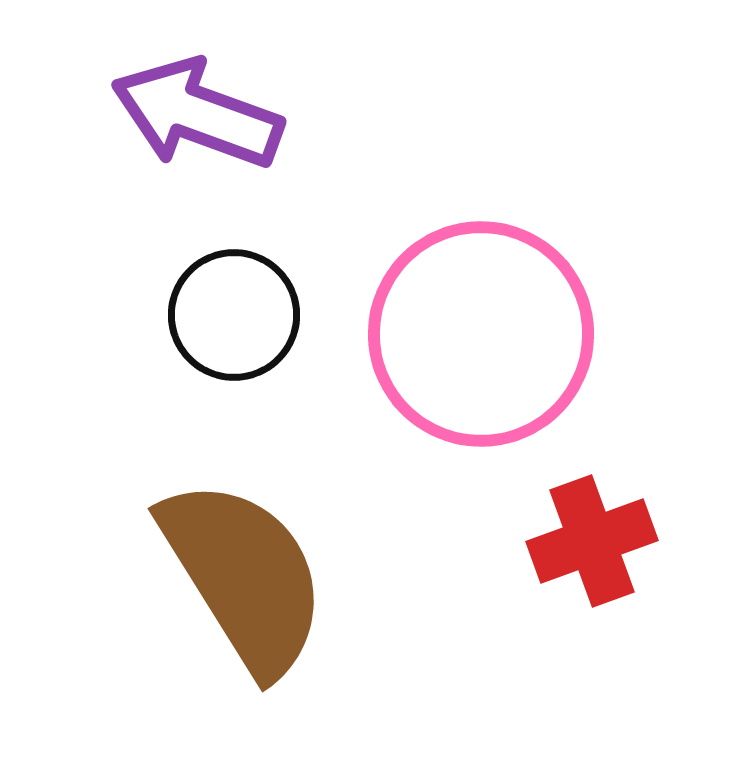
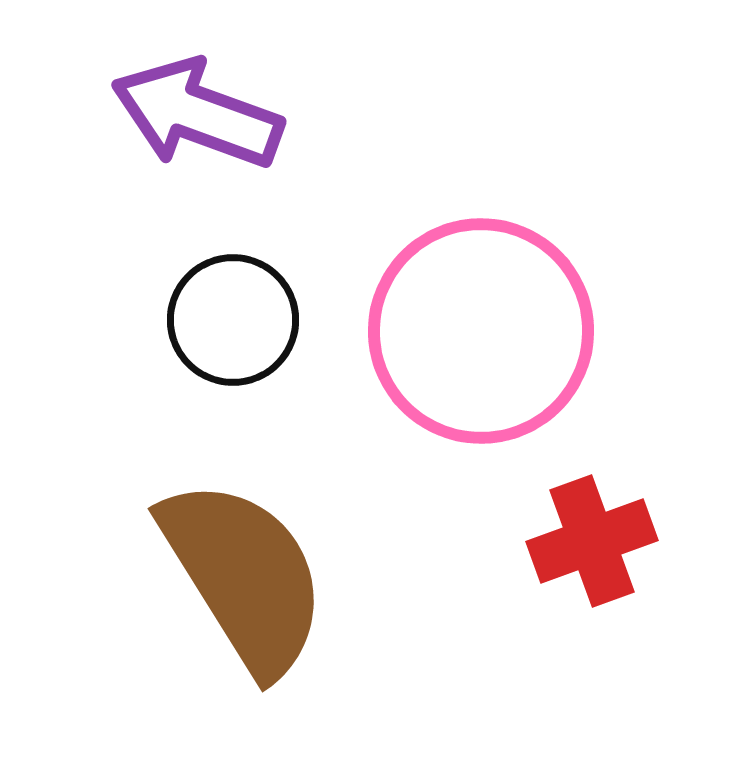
black circle: moved 1 px left, 5 px down
pink circle: moved 3 px up
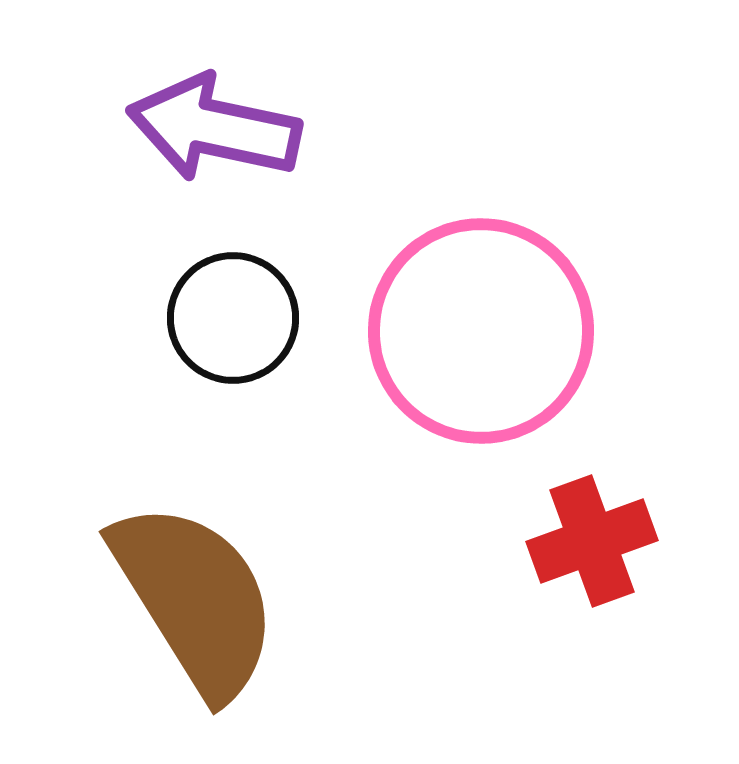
purple arrow: moved 17 px right, 14 px down; rotated 8 degrees counterclockwise
black circle: moved 2 px up
brown semicircle: moved 49 px left, 23 px down
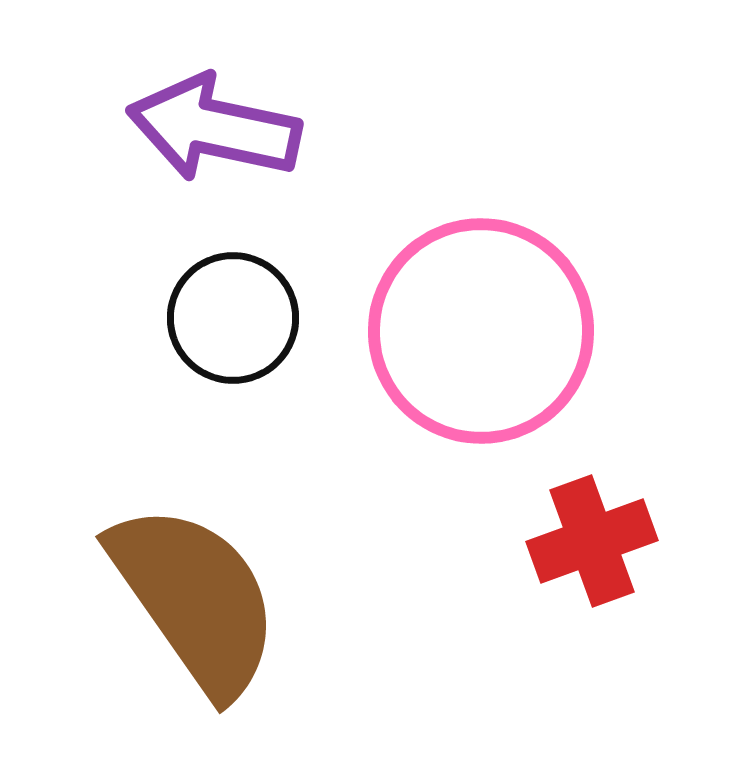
brown semicircle: rotated 3 degrees counterclockwise
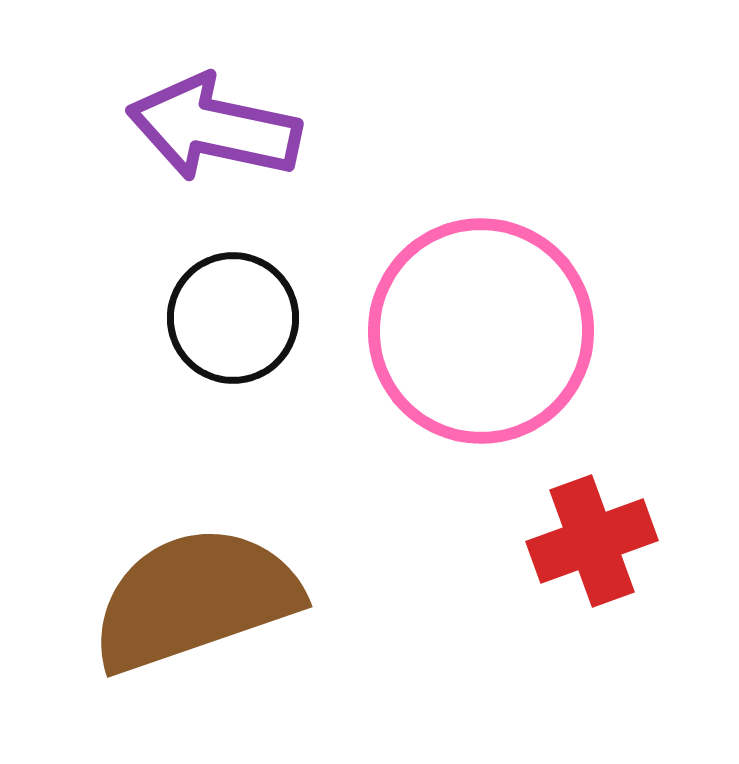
brown semicircle: rotated 74 degrees counterclockwise
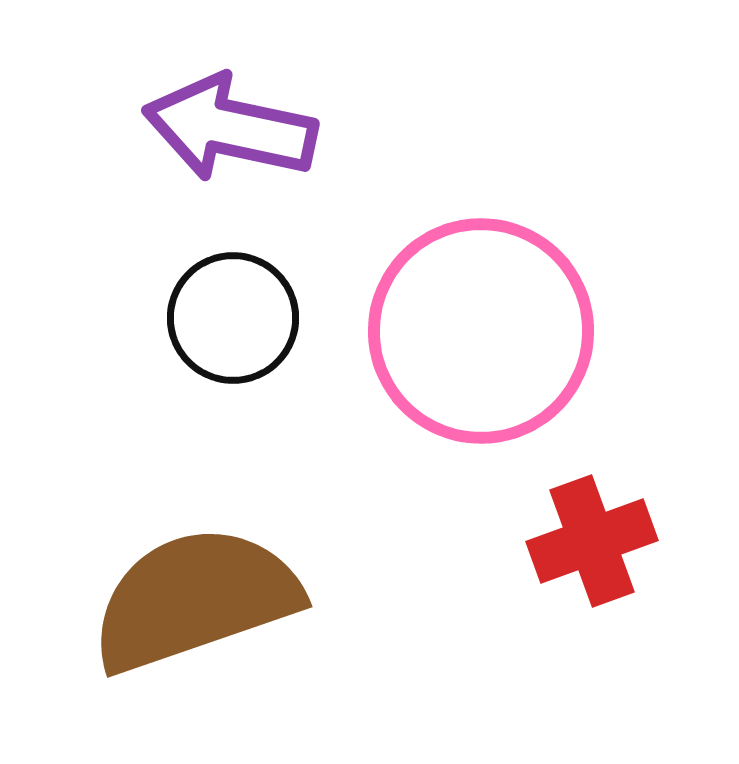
purple arrow: moved 16 px right
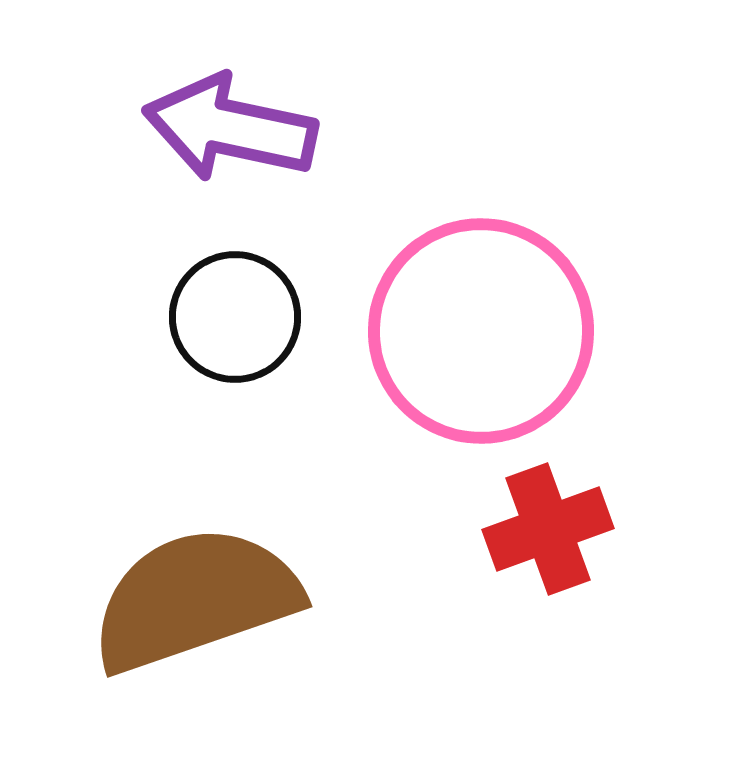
black circle: moved 2 px right, 1 px up
red cross: moved 44 px left, 12 px up
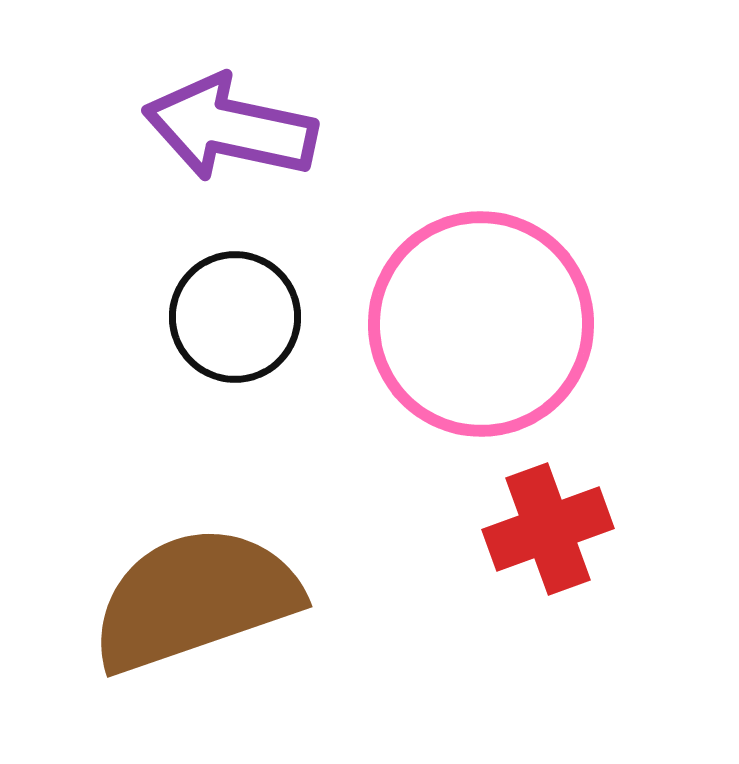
pink circle: moved 7 px up
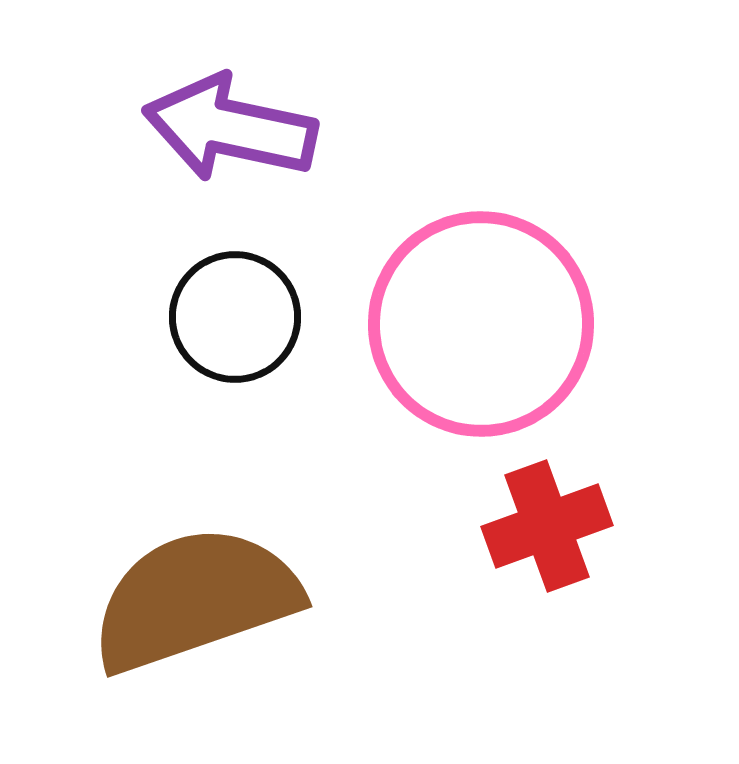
red cross: moved 1 px left, 3 px up
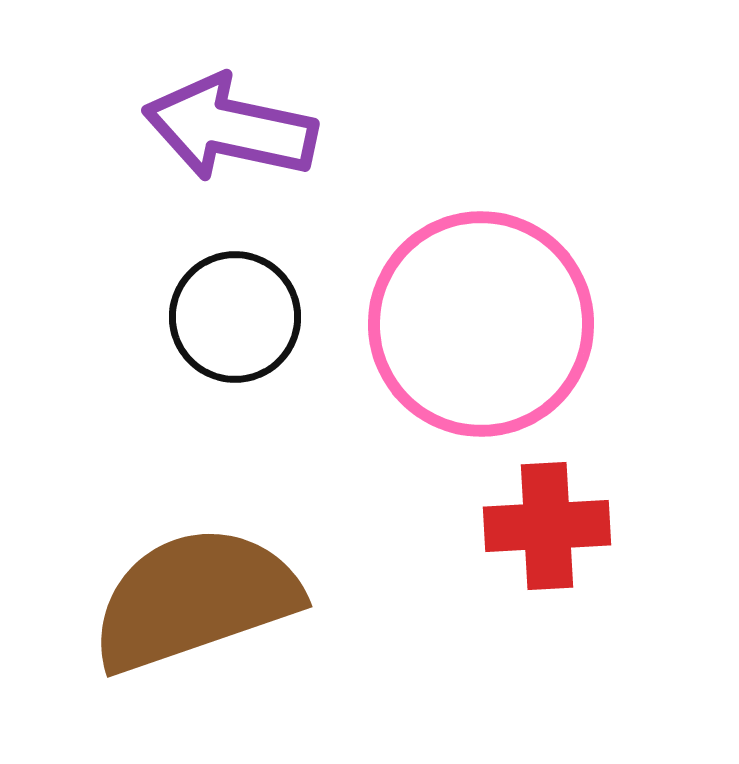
red cross: rotated 17 degrees clockwise
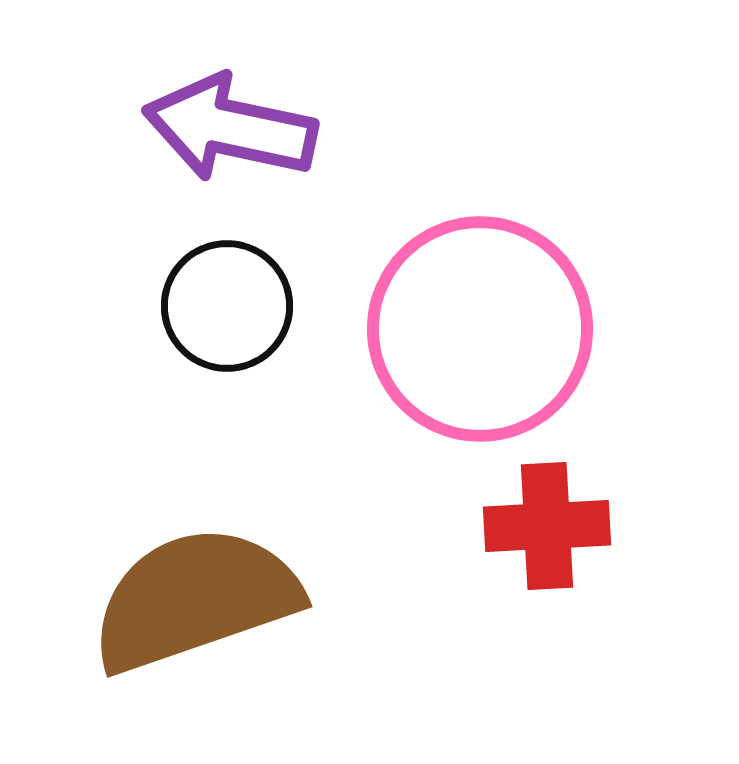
black circle: moved 8 px left, 11 px up
pink circle: moved 1 px left, 5 px down
